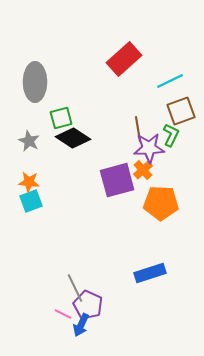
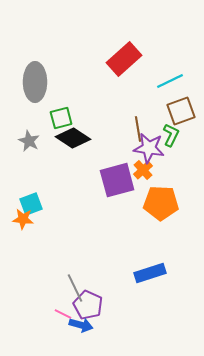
purple star: rotated 12 degrees clockwise
orange star: moved 6 px left, 37 px down
cyan square: moved 3 px down
blue arrow: rotated 100 degrees counterclockwise
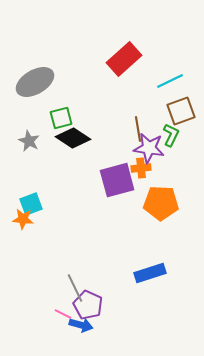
gray ellipse: rotated 60 degrees clockwise
orange cross: moved 2 px left, 2 px up; rotated 36 degrees clockwise
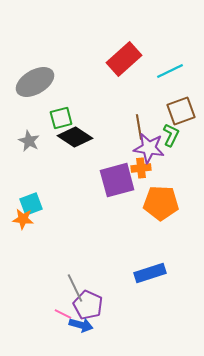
cyan line: moved 10 px up
brown line: moved 1 px right, 2 px up
black diamond: moved 2 px right, 1 px up
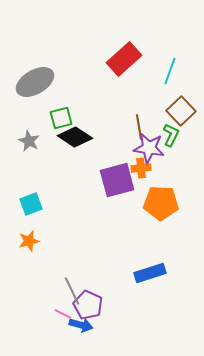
cyan line: rotated 44 degrees counterclockwise
brown square: rotated 24 degrees counterclockwise
orange star: moved 6 px right, 22 px down; rotated 20 degrees counterclockwise
gray line: moved 3 px left, 3 px down
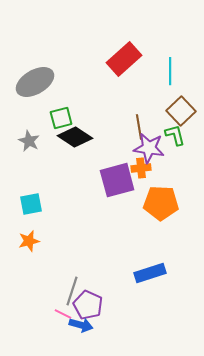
cyan line: rotated 20 degrees counterclockwise
green L-shape: moved 4 px right; rotated 40 degrees counterclockwise
cyan square: rotated 10 degrees clockwise
gray line: rotated 44 degrees clockwise
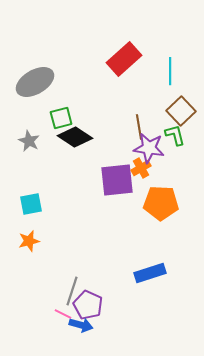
orange cross: rotated 24 degrees counterclockwise
purple square: rotated 9 degrees clockwise
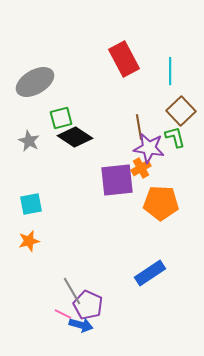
red rectangle: rotated 76 degrees counterclockwise
green L-shape: moved 2 px down
blue rectangle: rotated 16 degrees counterclockwise
gray line: rotated 48 degrees counterclockwise
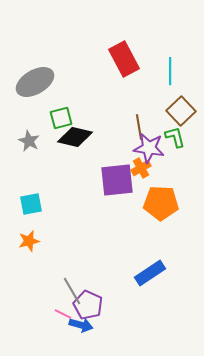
black diamond: rotated 20 degrees counterclockwise
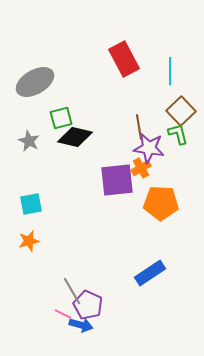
green L-shape: moved 3 px right, 3 px up
